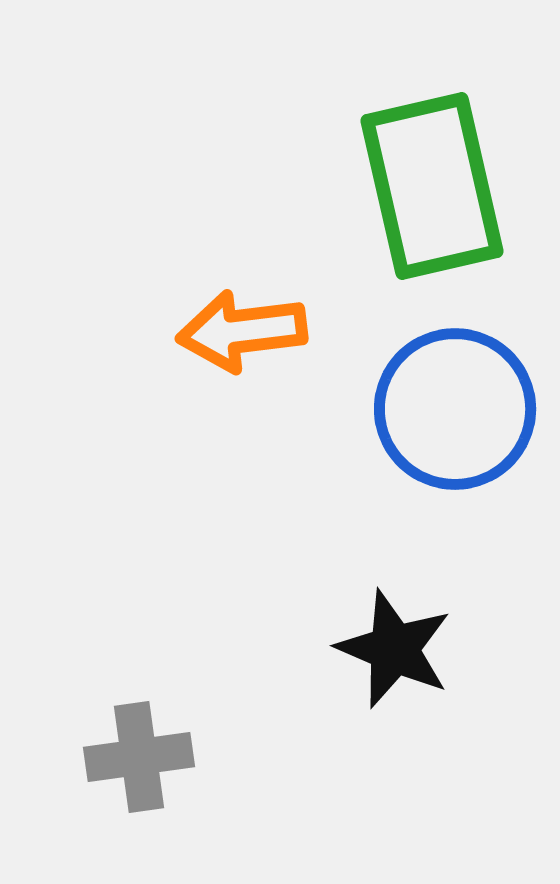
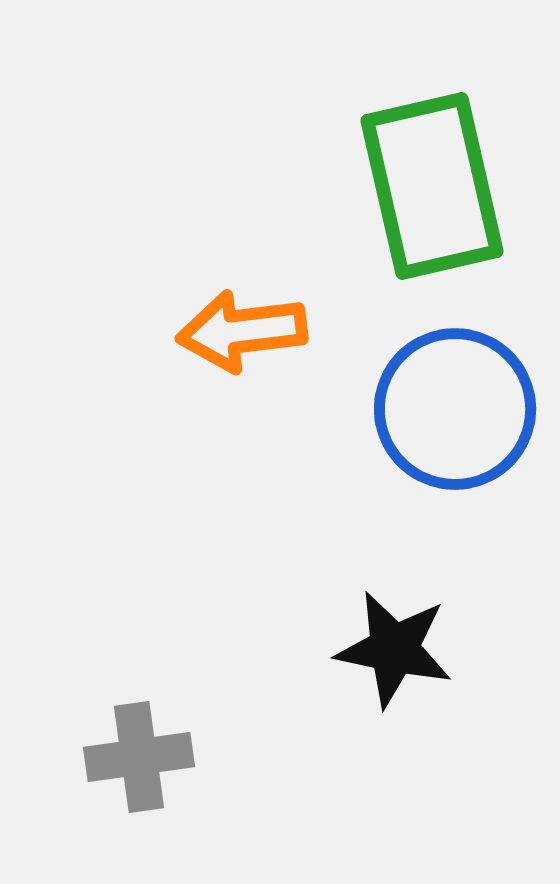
black star: rotated 11 degrees counterclockwise
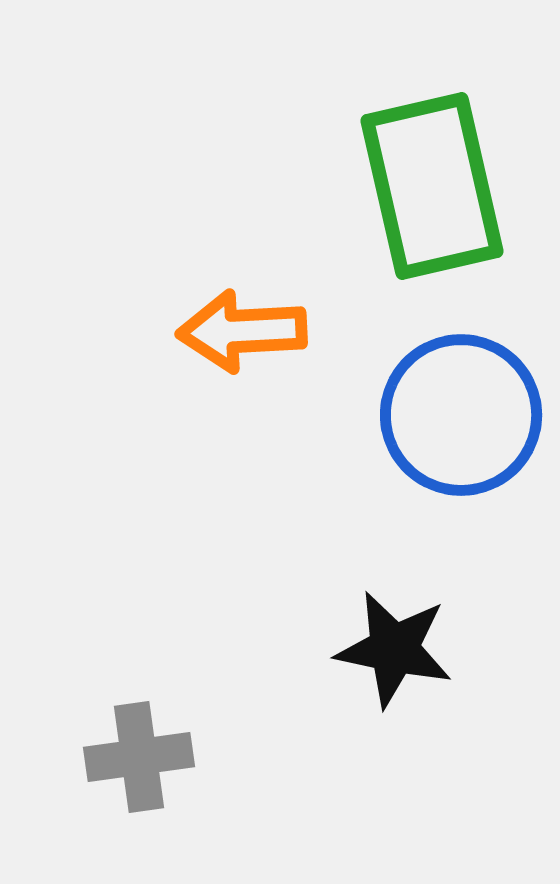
orange arrow: rotated 4 degrees clockwise
blue circle: moved 6 px right, 6 px down
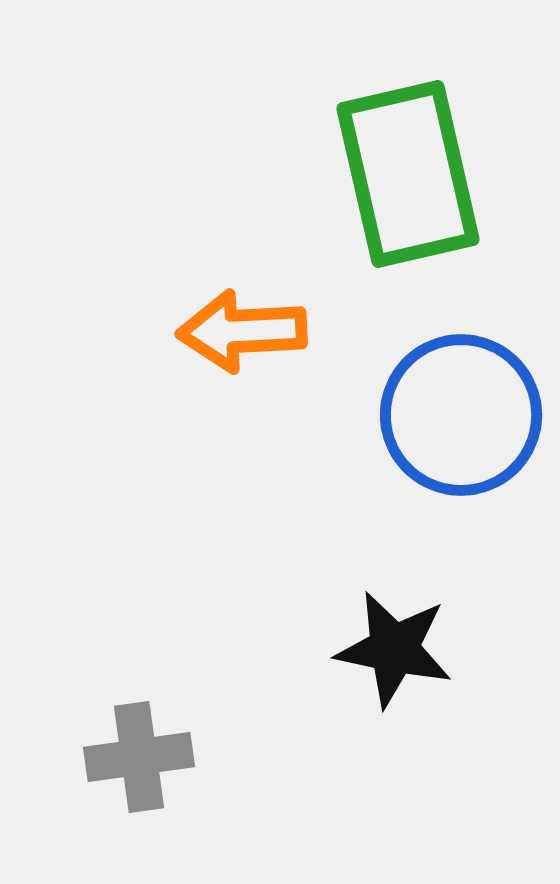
green rectangle: moved 24 px left, 12 px up
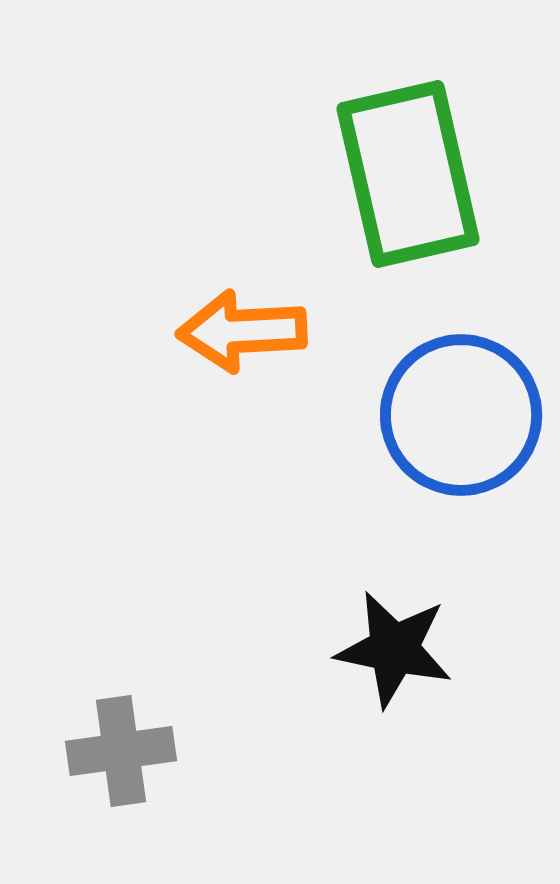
gray cross: moved 18 px left, 6 px up
